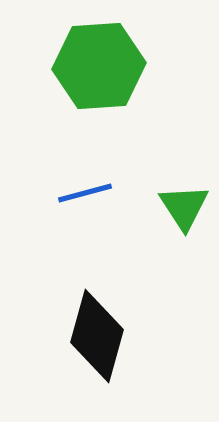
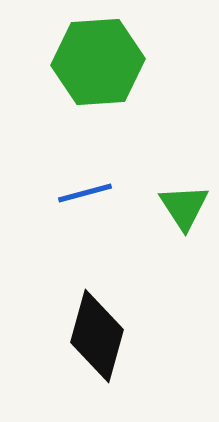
green hexagon: moved 1 px left, 4 px up
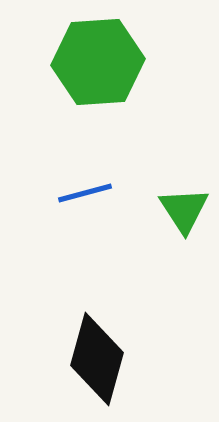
green triangle: moved 3 px down
black diamond: moved 23 px down
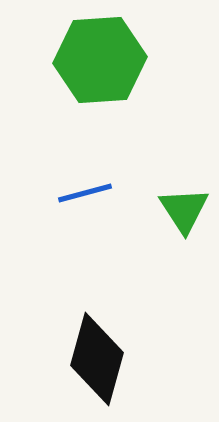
green hexagon: moved 2 px right, 2 px up
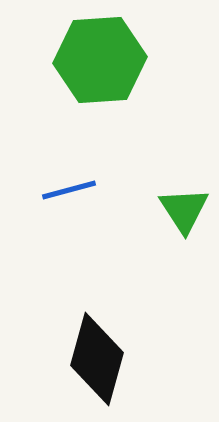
blue line: moved 16 px left, 3 px up
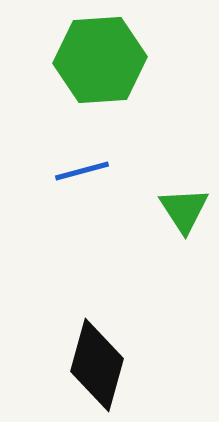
blue line: moved 13 px right, 19 px up
black diamond: moved 6 px down
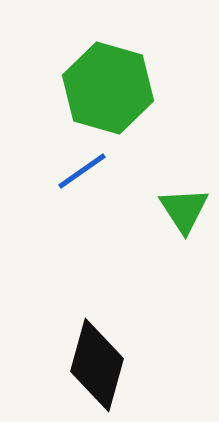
green hexagon: moved 8 px right, 28 px down; rotated 20 degrees clockwise
blue line: rotated 20 degrees counterclockwise
